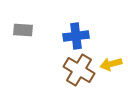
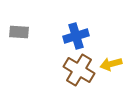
gray rectangle: moved 4 px left, 2 px down
blue cross: rotated 10 degrees counterclockwise
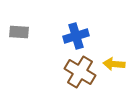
yellow arrow: moved 3 px right; rotated 20 degrees clockwise
brown cross: moved 1 px right, 2 px down
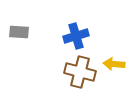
brown cross: rotated 16 degrees counterclockwise
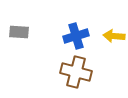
yellow arrow: moved 28 px up
brown cross: moved 4 px left
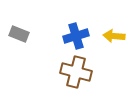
gray rectangle: moved 2 px down; rotated 18 degrees clockwise
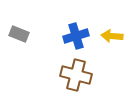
yellow arrow: moved 2 px left
brown cross: moved 3 px down
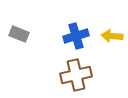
brown cross: rotated 28 degrees counterclockwise
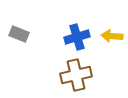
blue cross: moved 1 px right, 1 px down
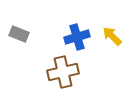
yellow arrow: rotated 40 degrees clockwise
brown cross: moved 13 px left, 3 px up
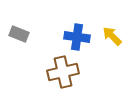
blue cross: rotated 25 degrees clockwise
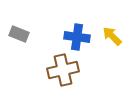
brown cross: moved 2 px up
